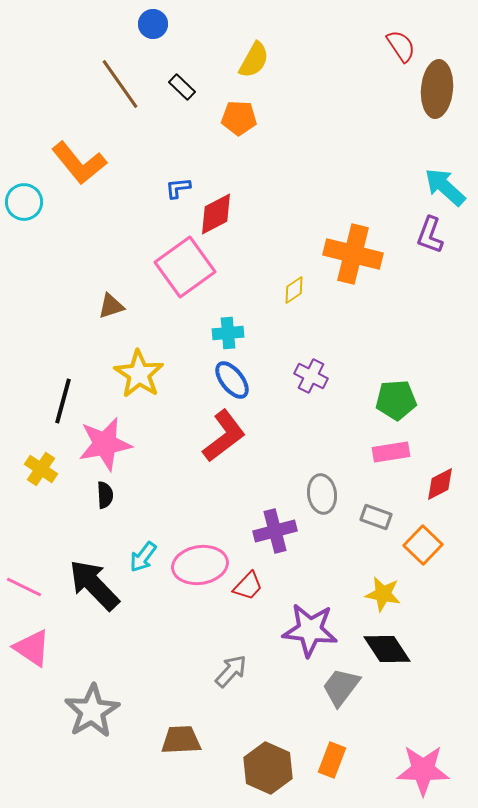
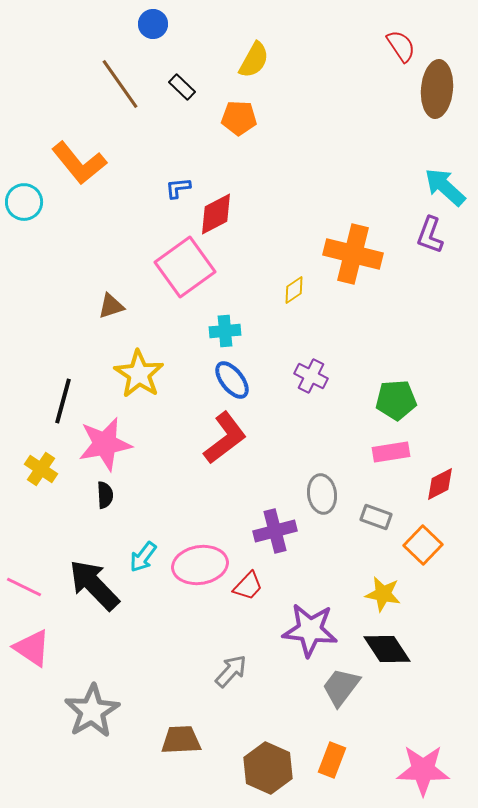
cyan cross at (228, 333): moved 3 px left, 2 px up
red L-shape at (224, 436): moved 1 px right, 2 px down
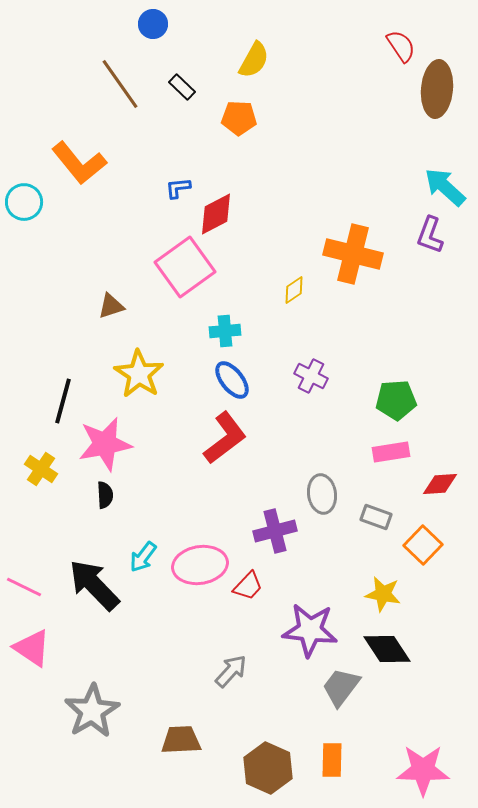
red diamond at (440, 484): rotated 24 degrees clockwise
orange rectangle at (332, 760): rotated 20 degrees counterclockwise
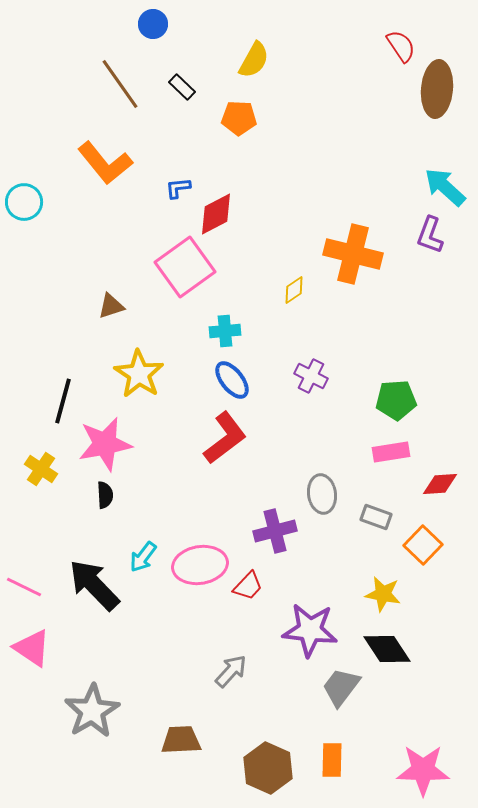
orange L-shape at (79, 163): moved 26 px right
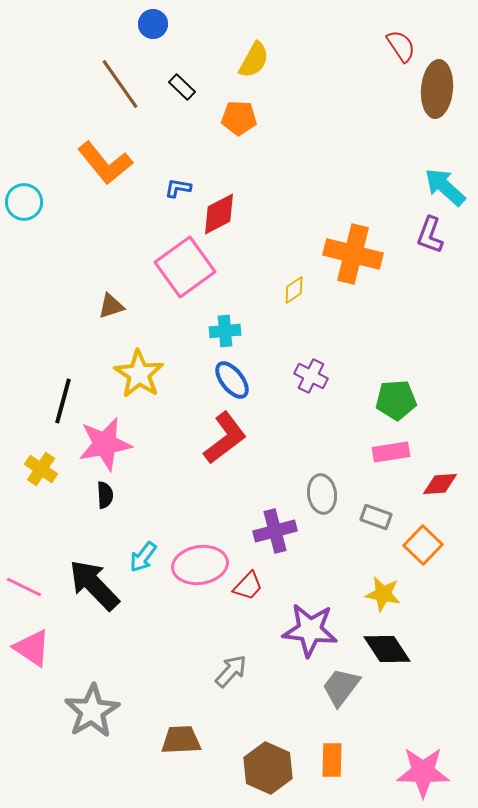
blue L-shape at (178, 188): rotated 16 degrees clockwise
red diamond at (216, 214): moved 3 px right
pink star at (423, 770): moved 2 px down
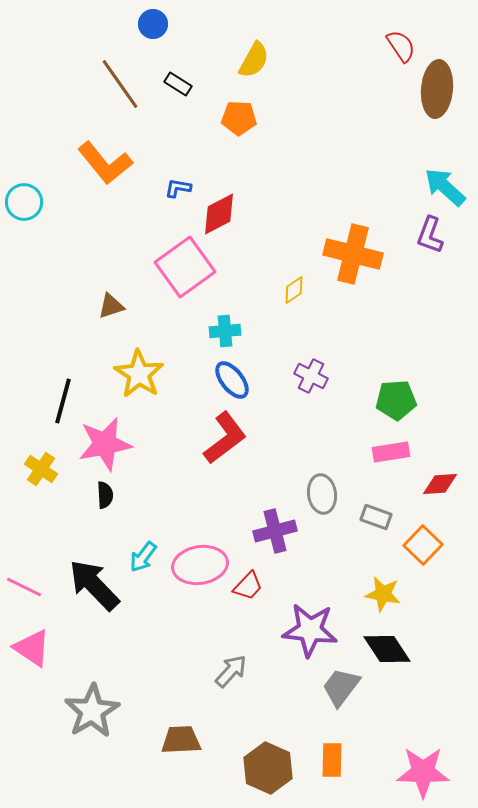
black rectangle at (182, 87): moved 4 px left, 3 px up; rotated 12 degrees counterclockwise
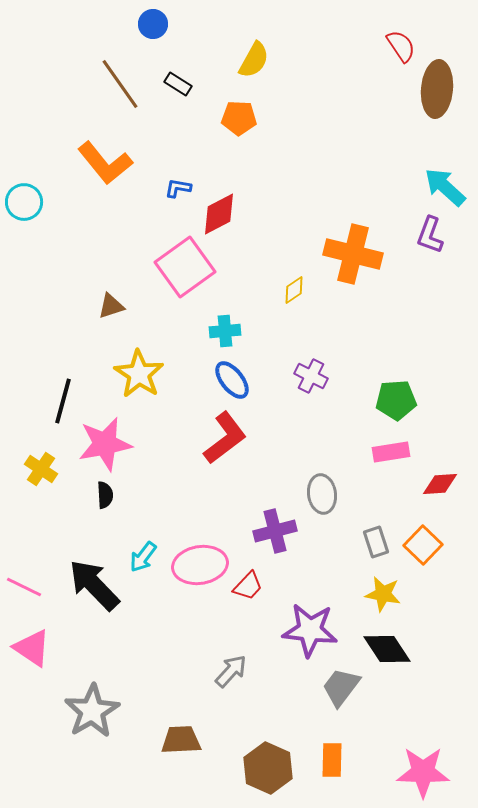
gray rectangle at (376, 517): moved 25 px down; rotated 52 degrees clockwise
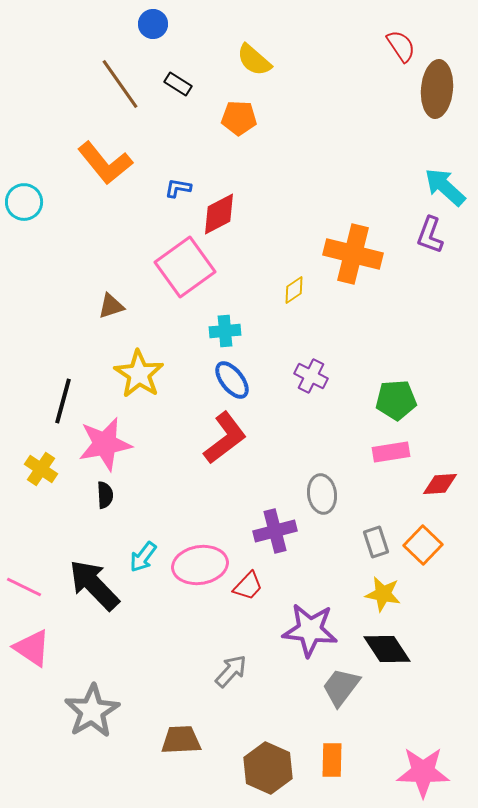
yellow semicircle at (254, 60): rotated 102 degrees clockwise
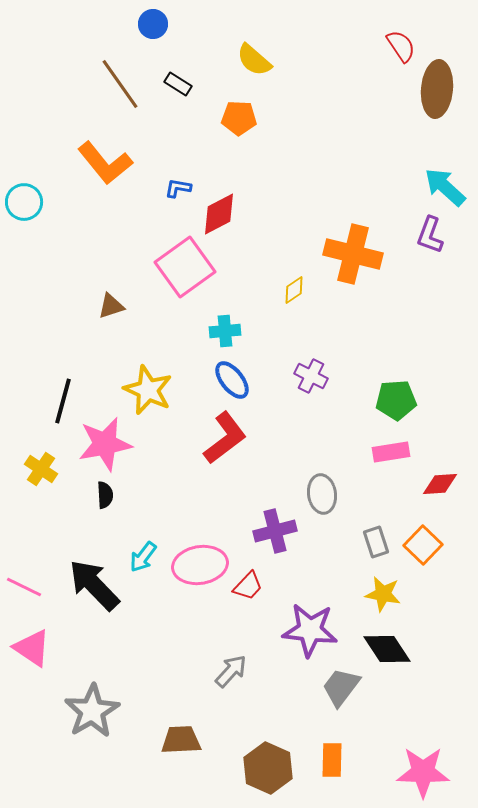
yellow star at (139, 374): moved 9 px right, 16 px down; rotated 9 degrees counterclockwise
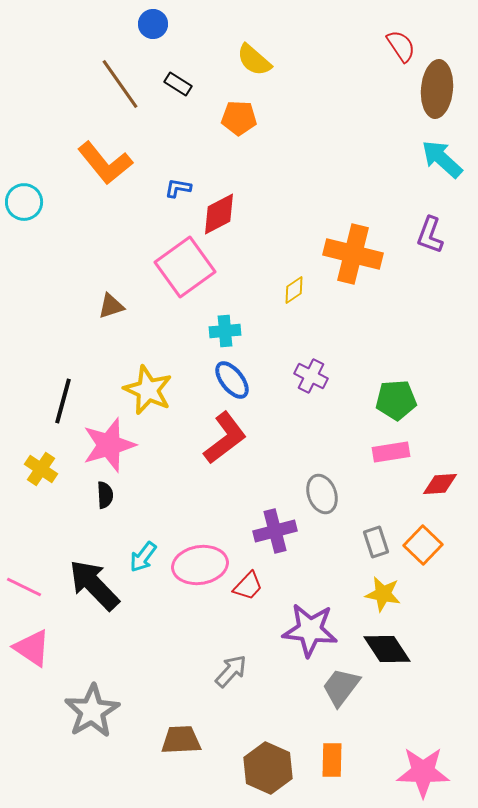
cyan arrow at (445, 187): moved 3 px left, 28 px up
pink star at (105, 444): moved 4 px right, 1 px down; rotated 6 degrees counterclockwise
gray ellipse at (322, 494): rotated 12 degrees counterclockwise
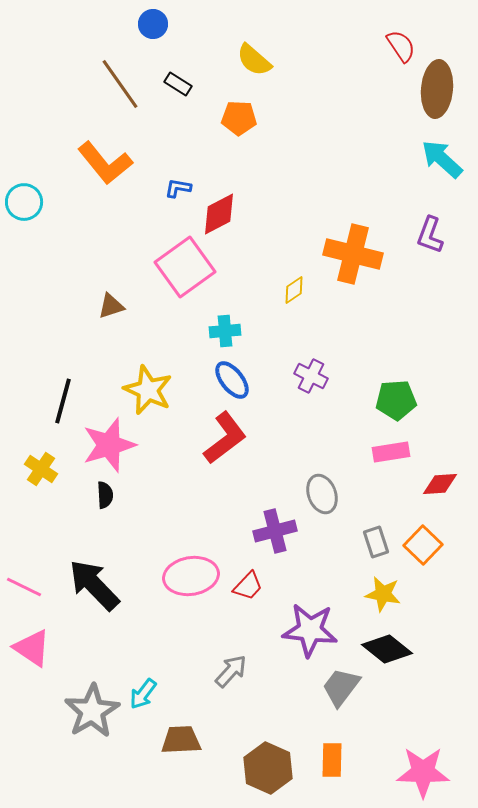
cyan arrow at (143, 557): moved 137 px down
pink ellipse at (200, 565): moved 9 px left, 11 px down
black diamond at (387, 649): rotated 18 degrees counterclockwise
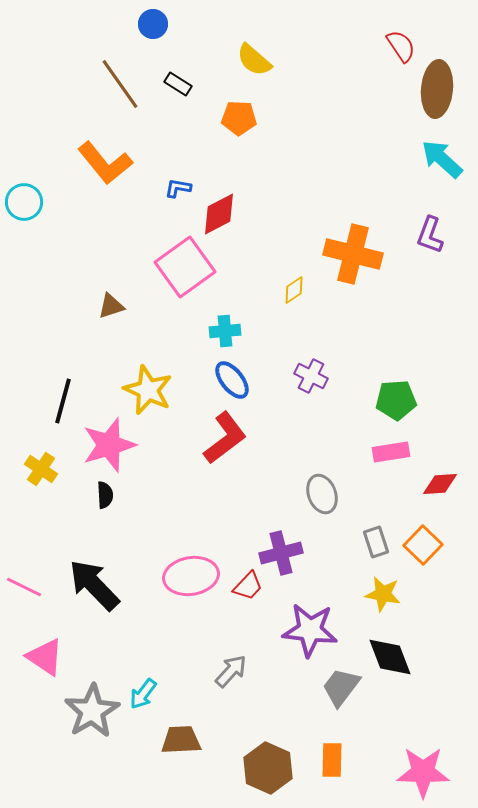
purple cross at (275, 531): moved 6 px right, 22 px down
pink triangle at (32, 648): moved 13 px right, 9 px down
black diamond at (387, 649): moved 3 px right, 8 px down; rotated 30 degrees clockwise
